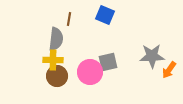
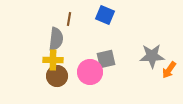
gray square: moved 2 px left, 3 px up
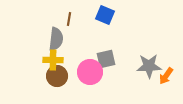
gray star: moved 3 px left, 10 px down
orange arrow: moved 3 px left, 6 px down
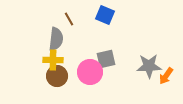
brown line: rotated 40 degrees counterclockwise
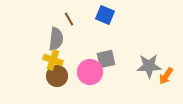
yellow cross: rotated 18 degrees clockwise
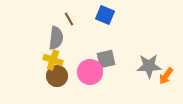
gray semicircle: moved 1 px up
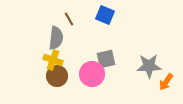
pink circle: moved 2 px right, 2 px down
orange arrow: moved 6 px down
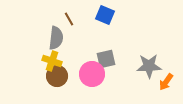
yellow cross: moved 1 px left, 1 px down
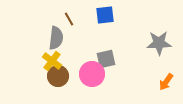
blue square: rotated 30 degrees counterclockwise
yellow cross: rotated 18 degrees clockwise
gray star: moved 10 px right, 23 px up
brown circle: moved 1 px right
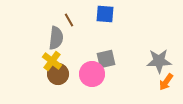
blue square: moved 1 px up; rotated 12 degrees clockwise
brown line: moved 1 px down
gray star: moved 18 px down
brown circle: moved 2 px up
